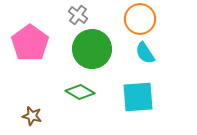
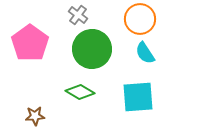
brown star: moved 3 px right; rotated 18 degrees counterclockwise
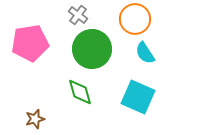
orange circle: moved 5 px left
pink pentagon: rotated 27 degrees clockwise
green diamond: rotated 44 degrees clockwise
cyan square: rotated 28 degrees clockwise
brown star: moved 3 px down; rotated 12 degrees counterclockwise
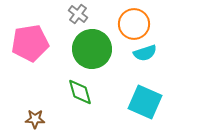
gray cross: moved 1 px up
orange circle: moved 1 px left, 5 px down
cyan semicircle: rotated 75 degrees counterclockwise
cyan square: moved 7 px right, 5 px down
brown star: rotated 18 degrees clockwise
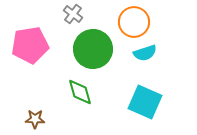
gray cross: moved 5 px left
orange circle: moved 2 px up
pink pentagon: moved 2 px down
green circle: moved 1 px right
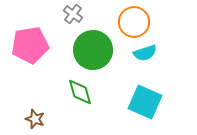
green circle: moved 1 px down
brown star: rotated 18 degrees clockwise
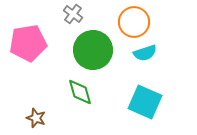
pink pentagon: moved 2 px left, 2 px up
brown star: moved 1 px right, 1 px up
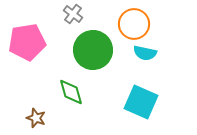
orange circle: moved 2 px down
pink pentagon: moved 1 px left, 1 px up
cyan semicircle: rotated 30 degrees clockwise
green diamond: moved 9 px left
cyan square: moved 4 px left
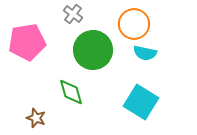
cyan square: rotated 8 degrees clockwise
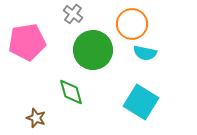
orange circle: moved 2 px left
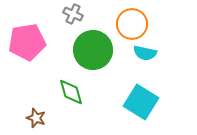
gray cross: rotated 12 degrees counterclockwise
